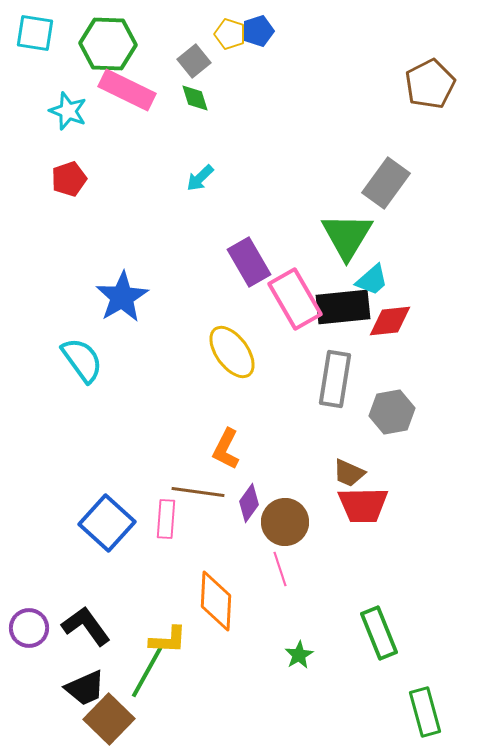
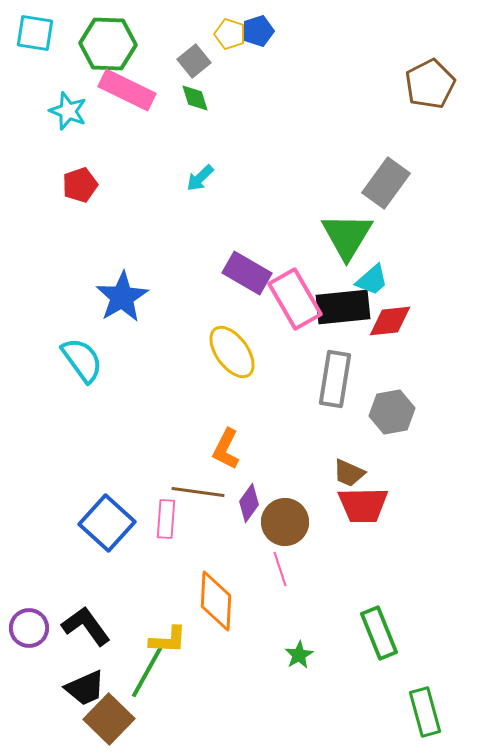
red pentagon at (69, 179): moved 11 px right, 6 px down
purple rectangle at (249, 262): moved 2 px left, 11 px down; rotated 30 degrees counterclockwise
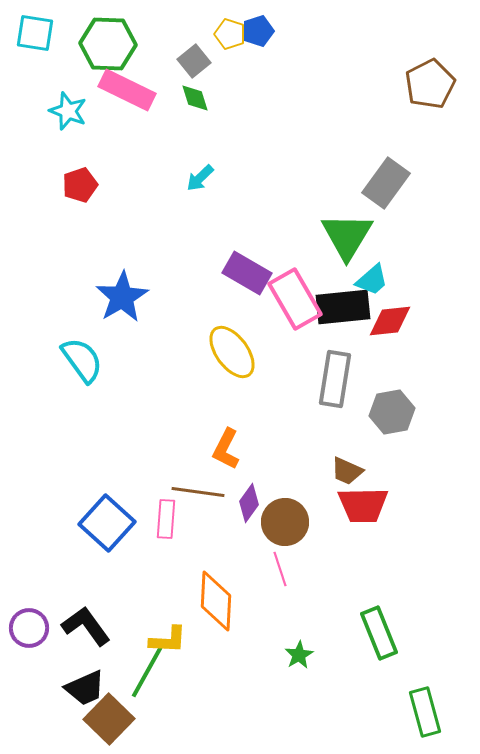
brown trapezoid at (349, 473): moved 2 px left, 2 px up
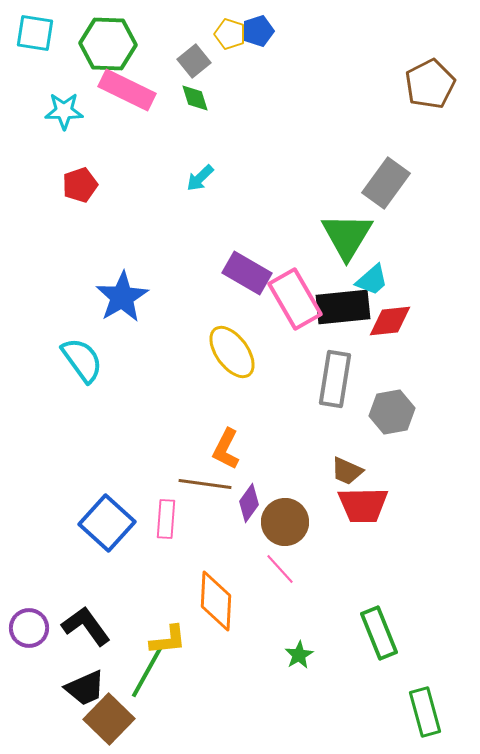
cyan star at (68, 111): moved 4 px left; rotated 21 degrees counterclockwise
brown line at (198, 492): moved 7 px right, 8 px up
pink line at (280, 569): rotated 24 degrees counterclockwise
yellow L-shape at (168, 640): rotated 9 degrees counterclockwise
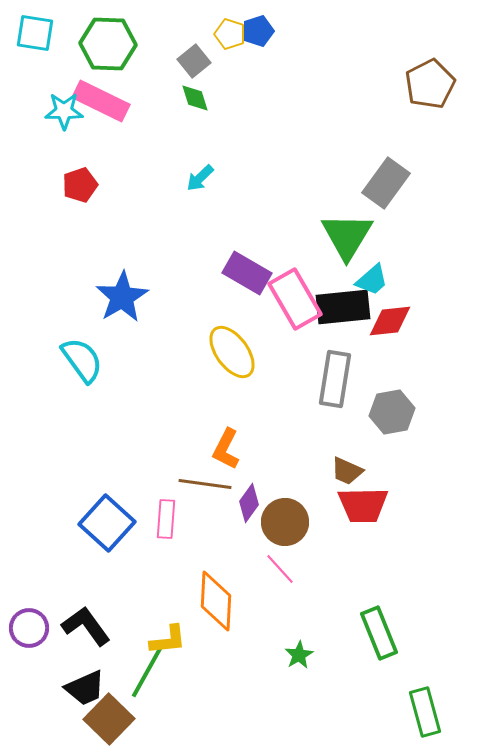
pink rectangle at (127, 90): moved 26 px left, 11 px down
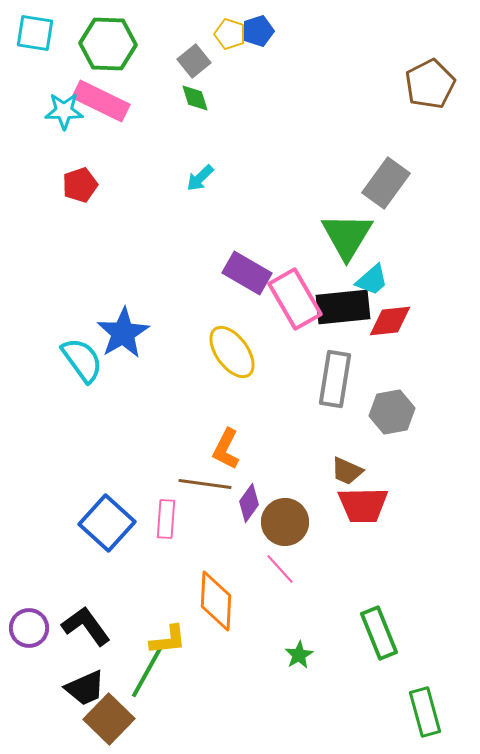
blue star at (122, 297): moved 1 px right, 36 px down
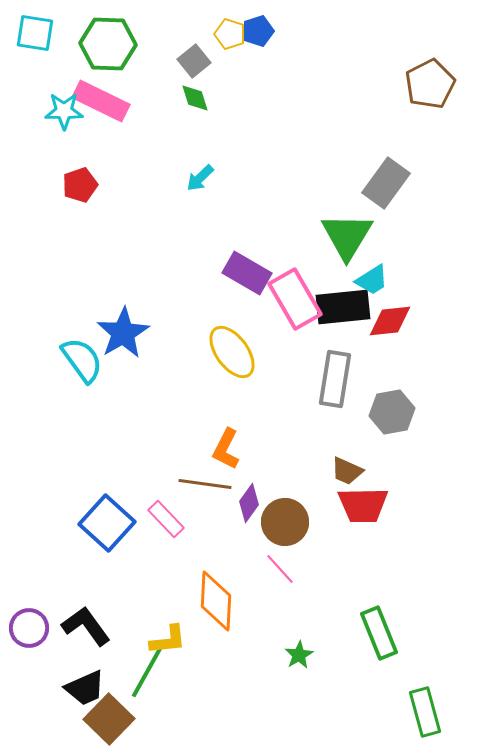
cyan trapezoid at (372, 280): rotated 9 degrees clockwise
pink rectangle at (166, 519): rotated 48 degrees counterclockwise
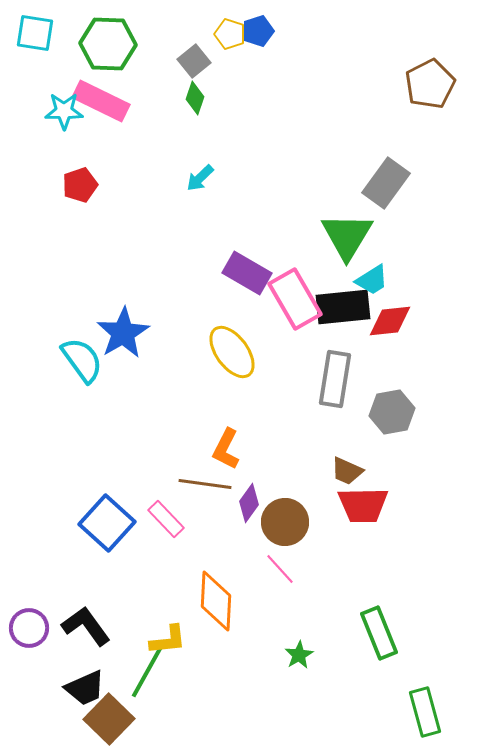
green diamond at (195, 98): rotated 36 degrees clockwise
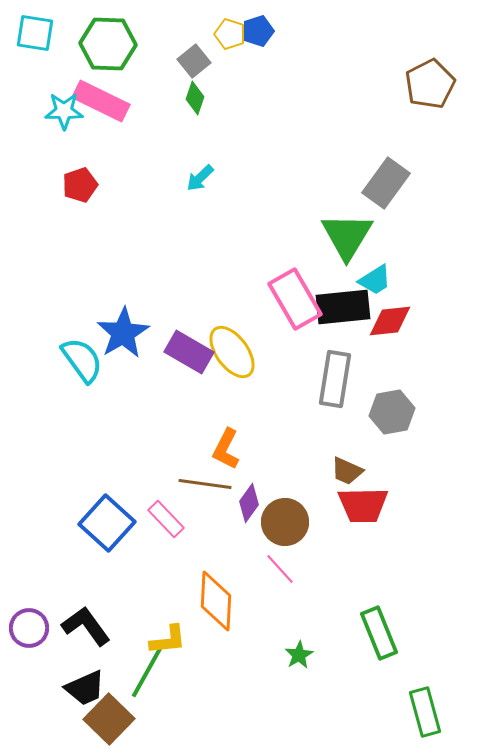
purple rectangle at (247, 273): moved 58 px left, 79 px down
cyan trapezoid at (372, 280): moved 3 px right
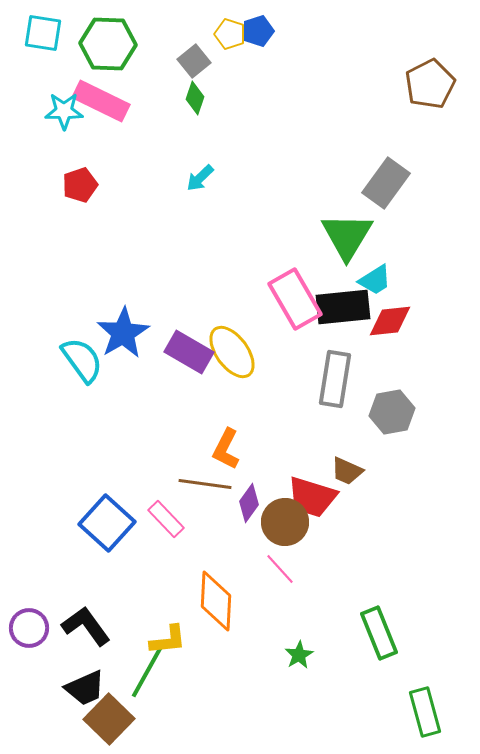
cyan square at (35, 33): moved 8 px right
red trapezoid at (363, 505): moved 51 px left, 8 px up; rotated 18 degrees clockwise
